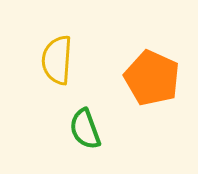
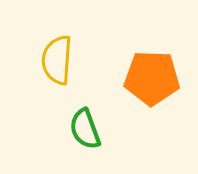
orange pentagon: rotated 22 degrees counterclockwise
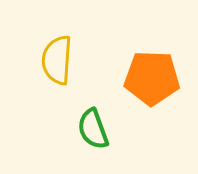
green semicircle: moved 8 px right
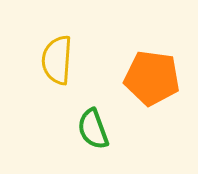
orange pentagon: rotated 6 degrees clockwise
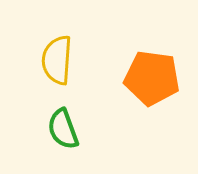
green semicircle: moved 30 px left
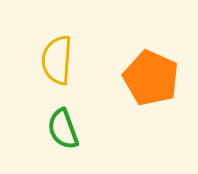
orange pentagon: moved 1 px left; rotated 16 degrees clockwise
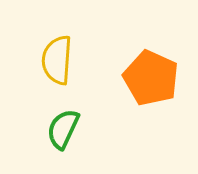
green semicircle: rotated 45 degrees clockwise
